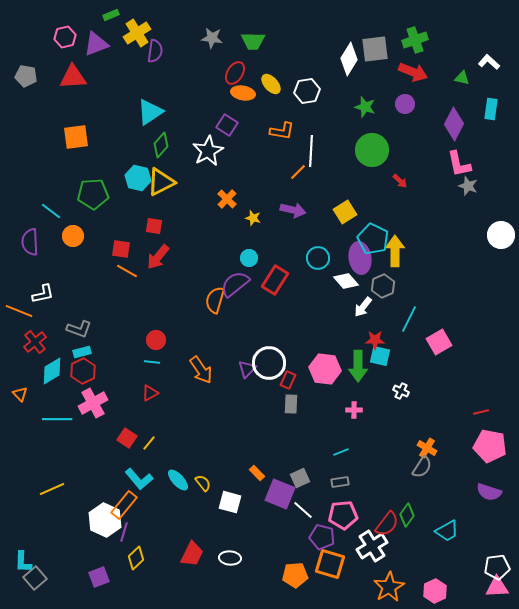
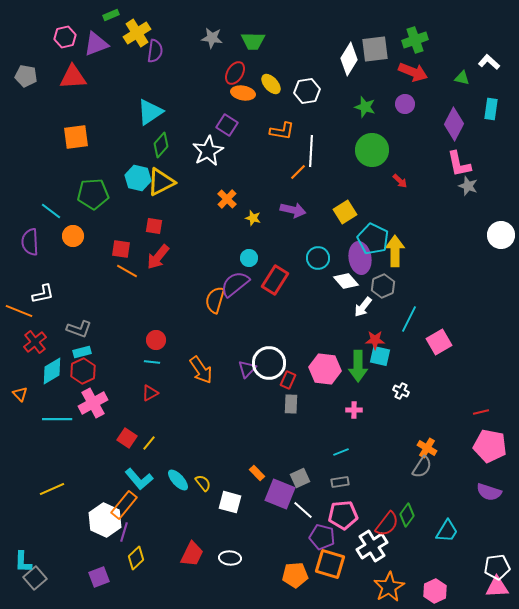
cyan trapezoid at (447, 531): rotated 30 degrees counterclockwise
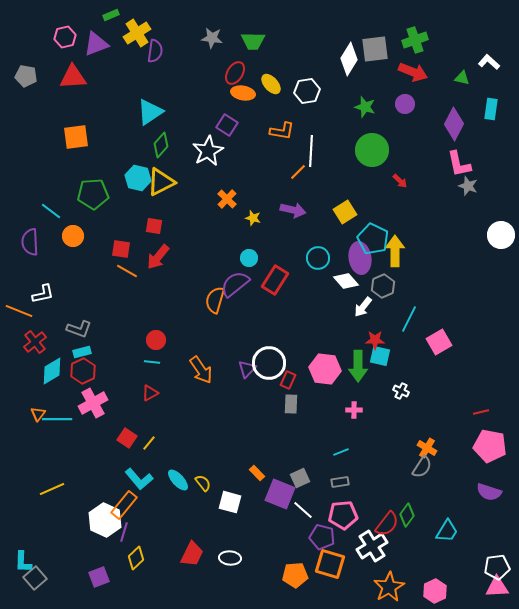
orange triangle at (20, 394): moved 18 px right, 20 px down; rotated 21 degrees clockwise
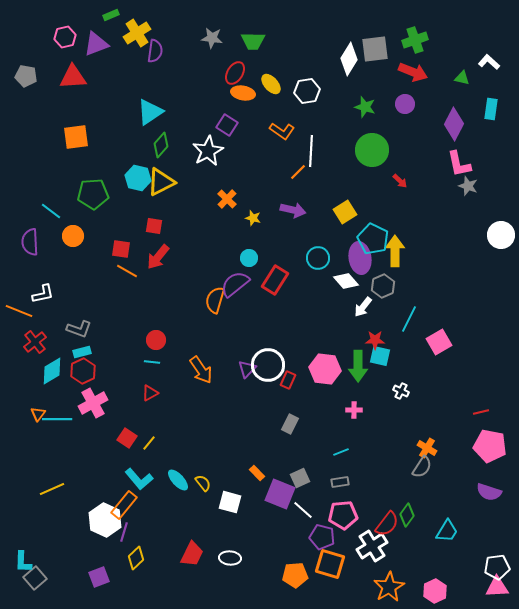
orange L-shape at (282, 131): rotated 25 degrees clockwise
white circle at (269, 363): moved 1 px left, 2 px down
gray rectangle at (291, 404): moved 1 px left, 20 px down; rotated 24 degrees clockwise
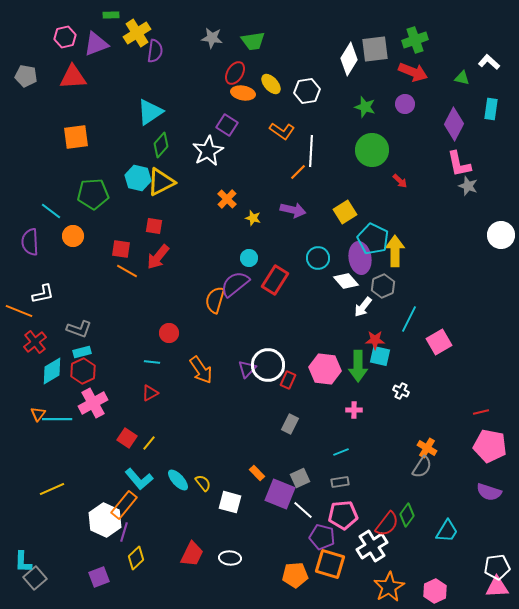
green rectangle at (111, 15): rotated 21 degrees clockwise
green trapezoid at (253, 41): rotated 10 degrees counterclockwise
red circle at (156, 340): moved 13 px right, 7 px up
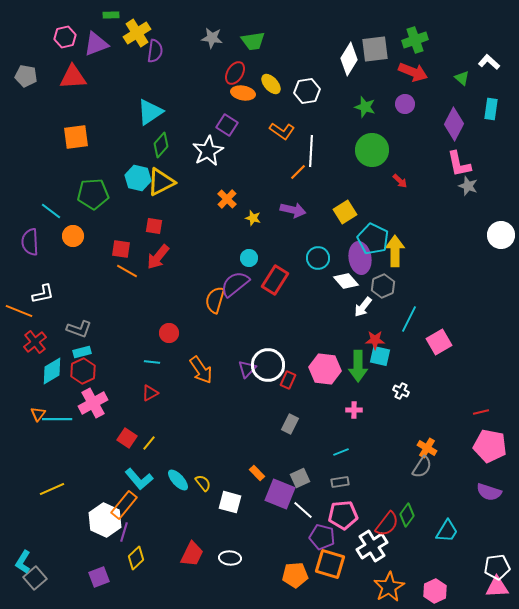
green triangle at (462, 78): rotated 28 degrees clockwise
cyan L-shape at (23, 562): rotated 30 degrees clockwise
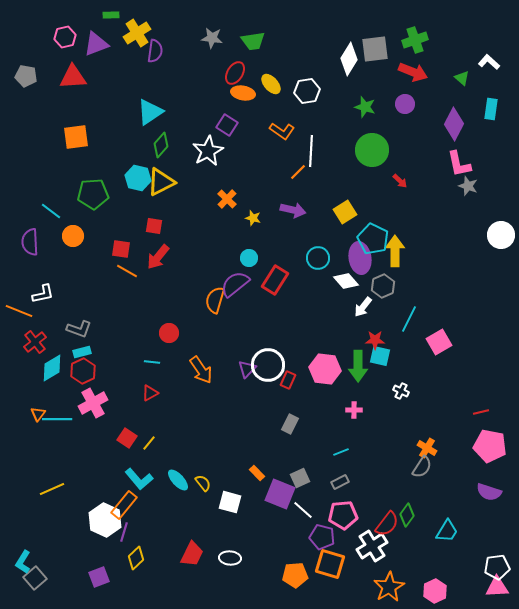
cyan diamond at (52, 371): moved 3 px up
gray rectangle at (340, 482): rotated 18 degrees counterclockwise
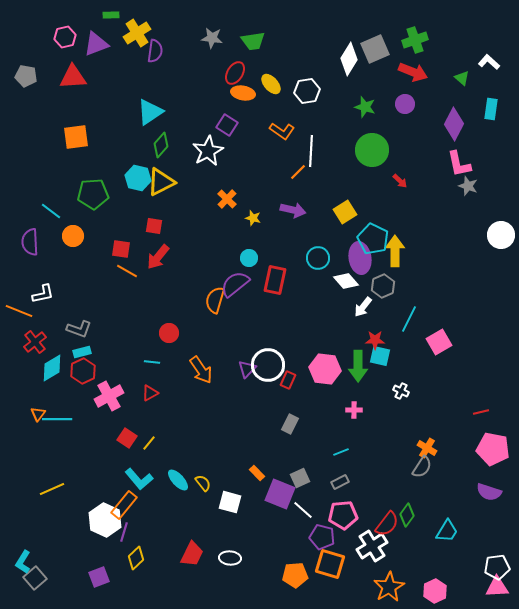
gray square at (375, 49): rotated 16 degrees counterclockwise
red rectangle at (275, 280): rotated 20 degrees counterclockwise
pink cross at (93, 403): moved 16 px right, 7 px up
pink pentagon at (490, 446): moved 3 px right, 3 px down
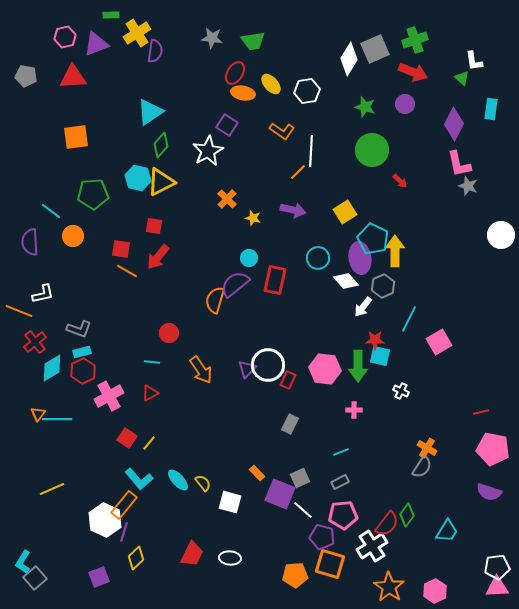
white L-shape at (489, 62): moved 15 px left, 1 px up; rotated 140 degrees counterclockwise
orange star at (389, 587): rotated 8 degrees counterclockwise
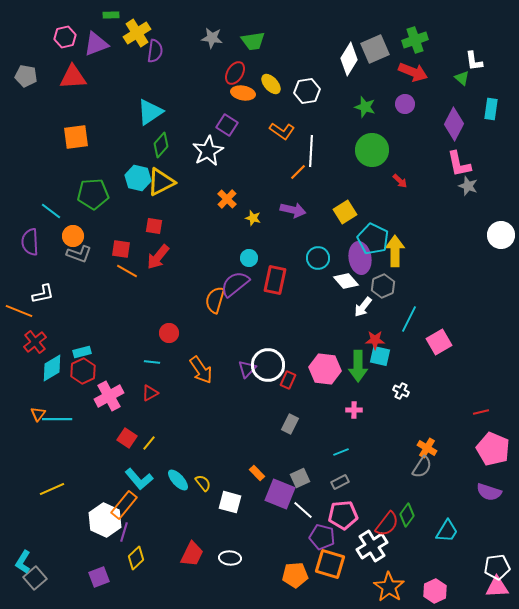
gray L-shape at (79, 329): moved 75 px up
pink pentagon at (493, 449): rotated 12 degrees clockwise
